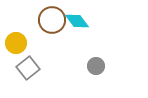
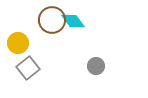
cyan diamond: moved 4 px left
yellow circle: moved 2 px right
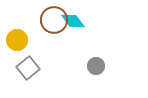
brown circle: moved 2 px right
yellow circle: moved 1 px left, 3 px up
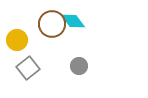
brown circle: moved 2 px left, 4 px down
gray circle: moved 17 px left
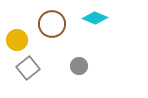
cyan diamond: moved 22 px right, 3 px up; rotated 30 degrees counterclockwise
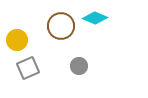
brown circle: moved 9 px right, 2 px down
gray square: rotated 15 degrees clockwise
